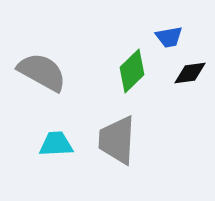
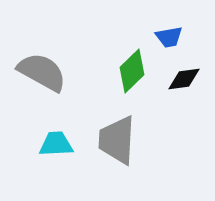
black diamond: moved 6 px left, 6 px down
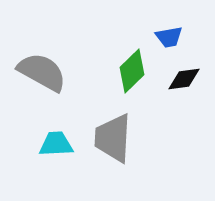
gray trapezoid: moved 4 px left, 2 px up
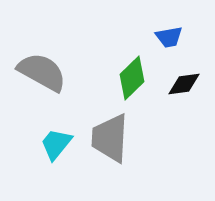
green diamond: moved 7 px down
black diamond: moved 5 px down
gray trapezoid: moved 3 px left
cyan trapezoid: rotated 48 degrees counterclockwise
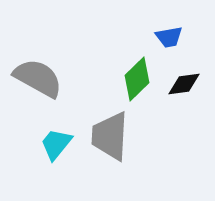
gray semicircle: moved 4 px left, 6 px down
green diamond: moved 5 px right, 1 px down
gray trapezoid: moved 2 px up
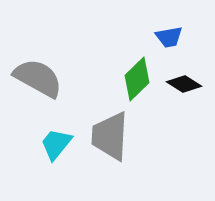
black diamond: rotated 40 degrees clockwise
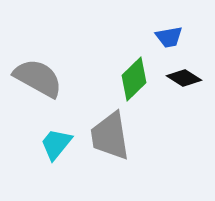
green diamond: moved 3 px left
black diamond: moved 6 px up
gray trapezoid: rotated 12 degrees counterclockwise
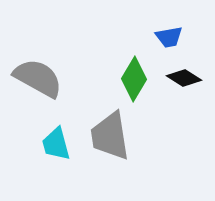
green diamond: rotated 15 degrees counterclockwise
cyan trapezoid: rotated 54 degrees counterclockwise
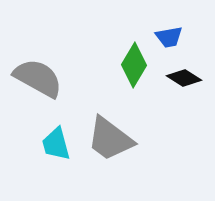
green diamond: moved 14 px up
gray trapezoid: moved 3 px down; rotated 44 degrees counterclockwise
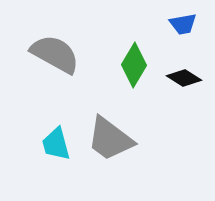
blue trapezoid: moved 14 px right, 13 px up
gray semicircle: moved 17 px right, 24 px up
